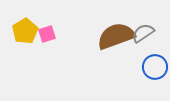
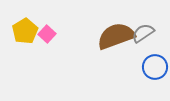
pink square: rotated 30 degrees counterclockwise
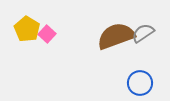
yellow pentagon: moved 2 px right, 2 px up; rotated 10 degrees counterclockwise
blue circle: moved 15 px left, 16 px down
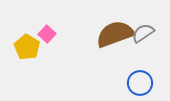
yellow pentagon: moved 18 px down
brown semicircle: moved 1 px left, 2 px up
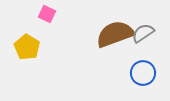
pink square: moved 20 px up; rotated 18 degrees counterclockwise
blue circle: moved 3 px right, 10 px up
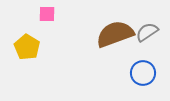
pink square: rotated 24 degrees counterclockwise
gray semicircle: moved 4 px right, 1 px up
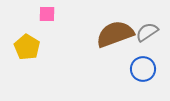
blue circle: moved 4 px up
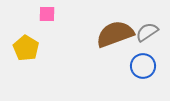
yellow pentagon: moved 1 px left, 1 px down
blue circle: moved 3 px up
